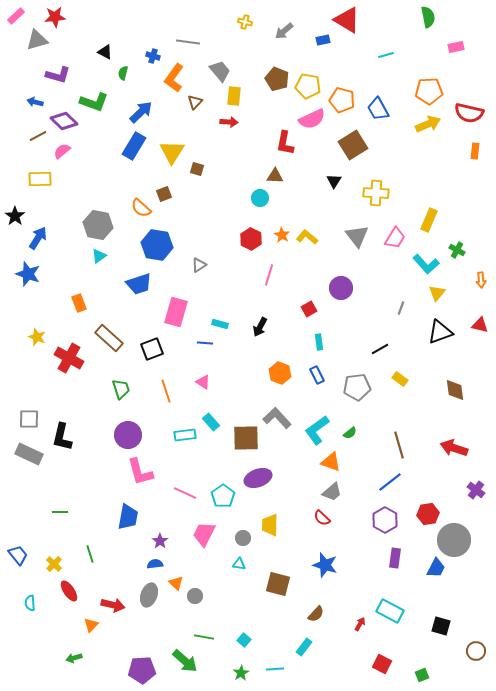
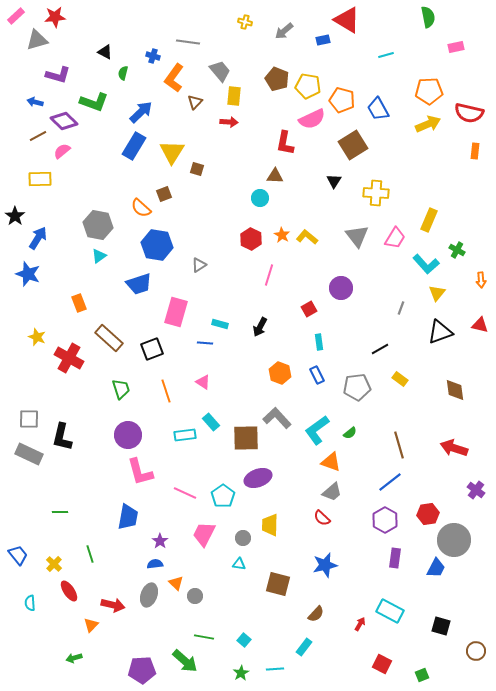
blue star at (325, 565): rotated 30 degrees counterclockwise
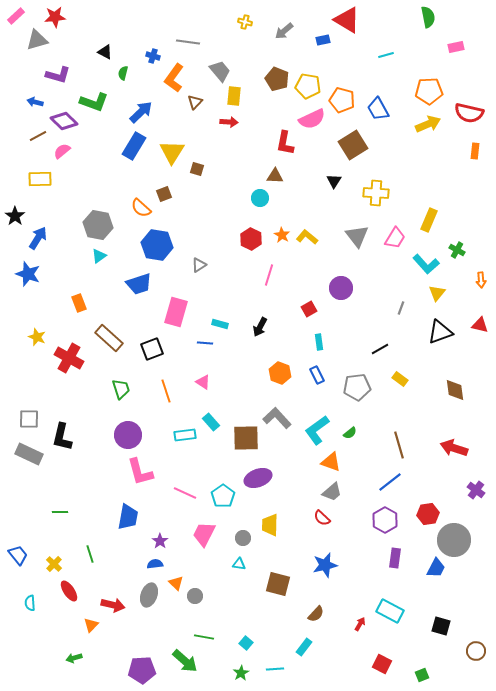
cyan square at (244, 640): moved 2 px right, 3 px down
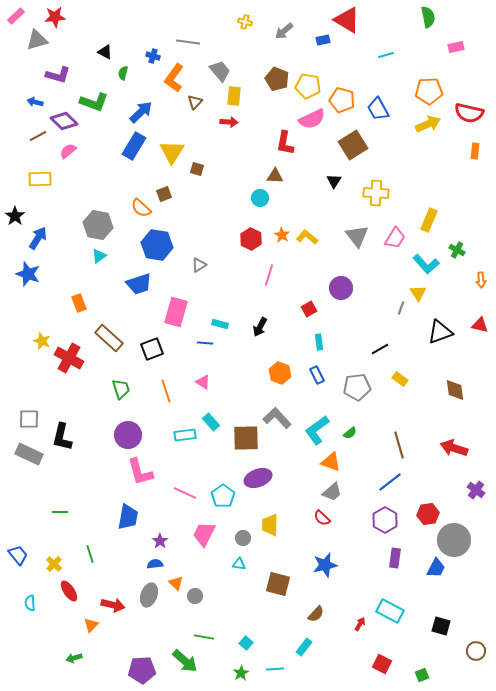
pink semicircle at (62, 151): moved 6 px right
yellow triangle at (437, 293): moved 19 px left; rotated 12 degrees counterclockwise
yellow star at (37, 337): moved 5 px right, 4 px down
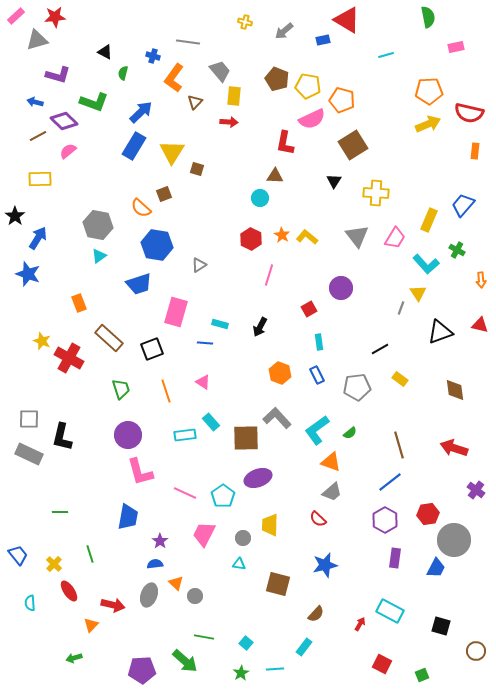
blue trapezoid at (378, 109): moved 85 px right, 96 px down; rotated 70 degrees clockwise
red semicircle at (322, 518): moved 4 px left, 1 px down
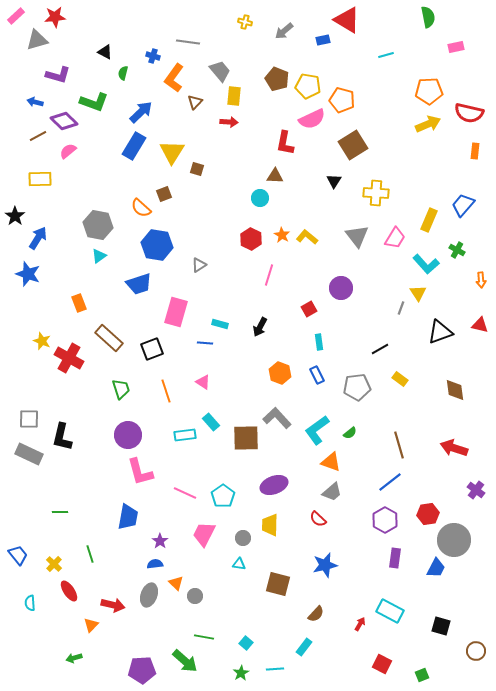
purple ellipse at (258, 478): moved 16 px right, 7 px down
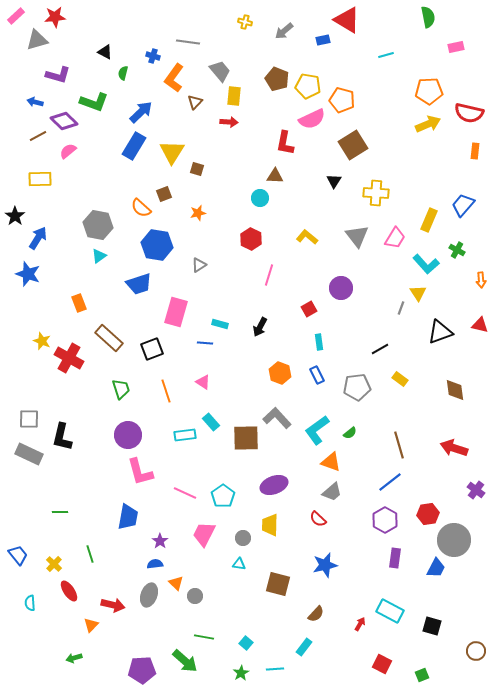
orange star at (282, 235): moved 84 px left, 22 px up; rotated 28 degrees clockwise
black square at (441, 626): moved 9 px left
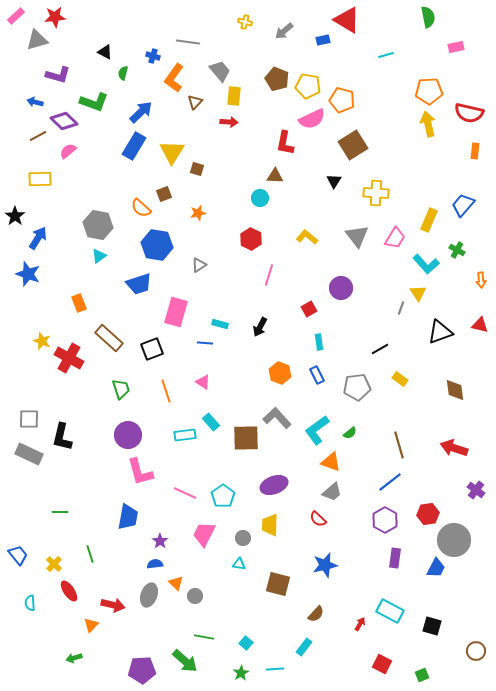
yellow arrow at (428, 124): rotated 80 degrees counterclockwise
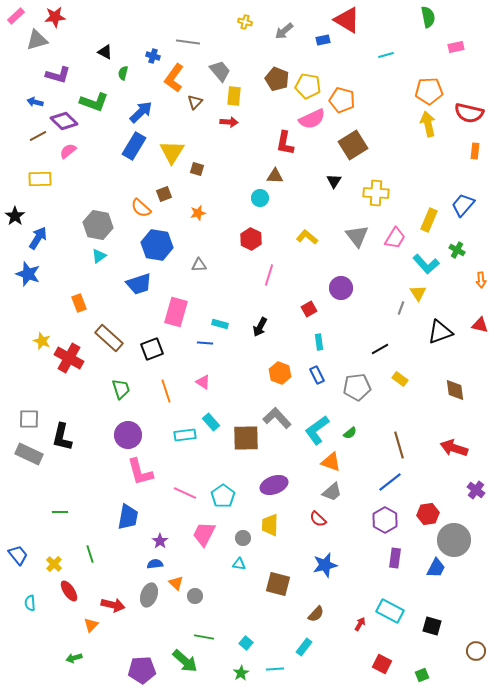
gray triangle at (199, 265): rotated 28 degrees clockwise
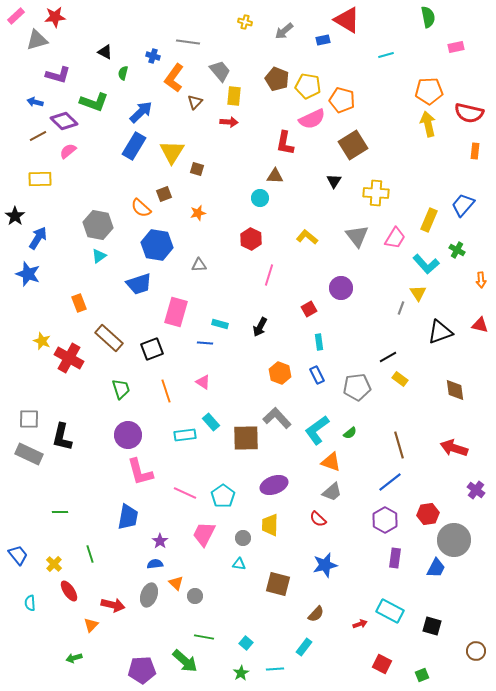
black line at (380, 349): moved 8 px right, 8 px down
red arrow at (360, 624): rotated 40 degrees clockwise
